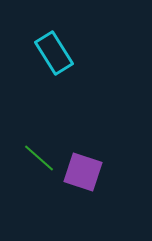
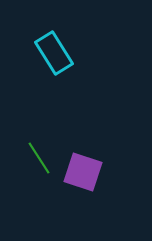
green line: rotated 16 degrees clockwise
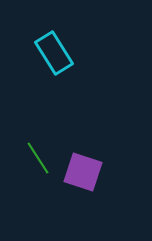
green line: moved 1 px left
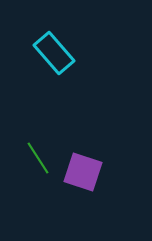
cyan rectangle: rotated 9 degrees counterclockwise
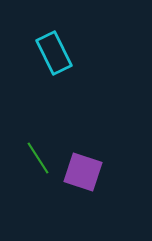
cyan rectangle: rotated 15 degrees clockwise
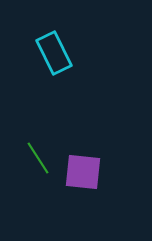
purple square: rotated 12 degrees counterclockwise
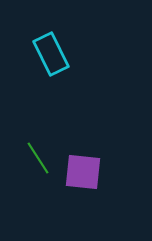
cyan rectangle: moved 3 px left, 1 px down
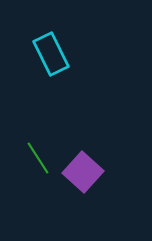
purple square: rotated 36 degrees clockwise
